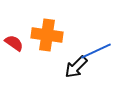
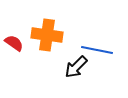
blue line: moved 1 px right, 1 px up; rotated 36 degrees clockwise
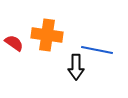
black arrow: rotated 45 degrees counterclockwise
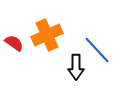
orange cross: rotated 32 degrees counterclockwise
blue line: rotated 36 degrees clockwise
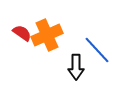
red semicircle: moved 8 px right, 10 px up
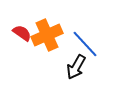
blue line: moved 12 px left, 6 px up
black arrow: rotated 30 degrees clockwise
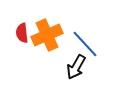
red semicircle: rotated 132 degrees counterclockwise
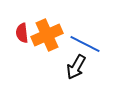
blue line: rotated 20 degrees counterclockwise
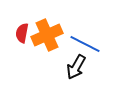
red semicircle: rotated 18 degrees clockwise
